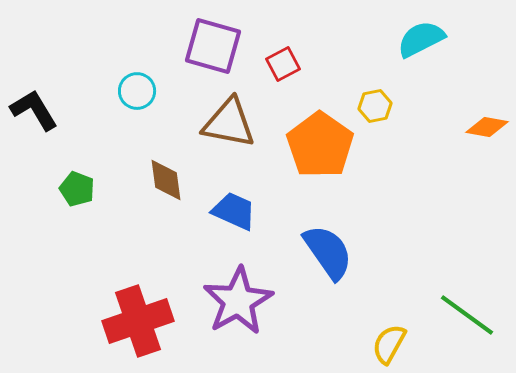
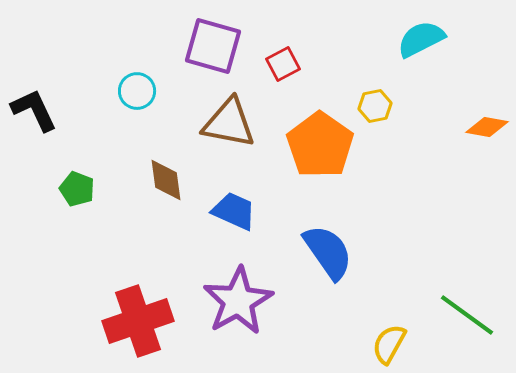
black L-shape: rotated 6 degrees clockwise
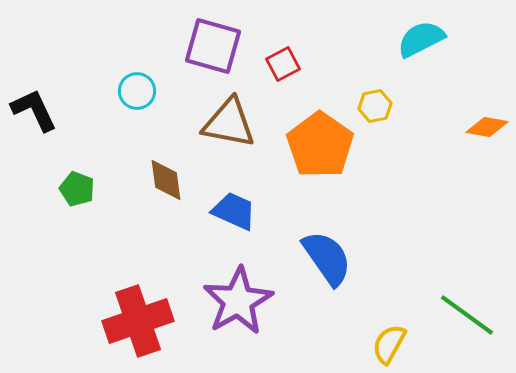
blue semicircle: moved 1 px left, 6 px down
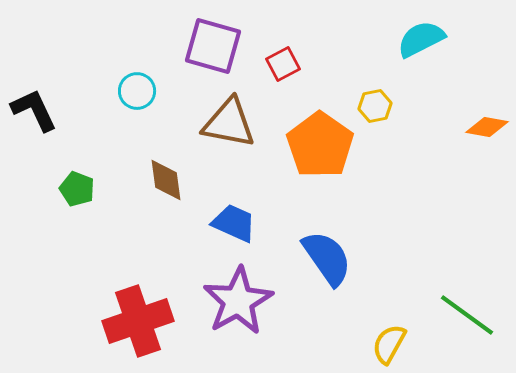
blue trapezoid: moved 12 px down
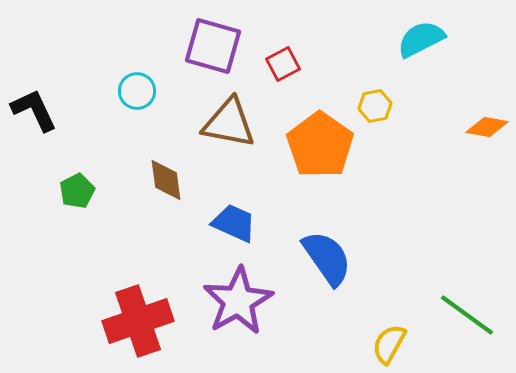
green pentagon: moved 2 px down; rotated 24 degrees clockwise
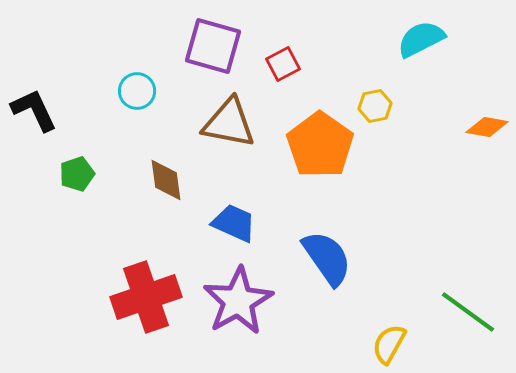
green pentagon: moved 17 px up; rotated 8 degrees clockwise
green line: moved 1 px right, 3 px up
red cross: moved 8 px right, 24 px up
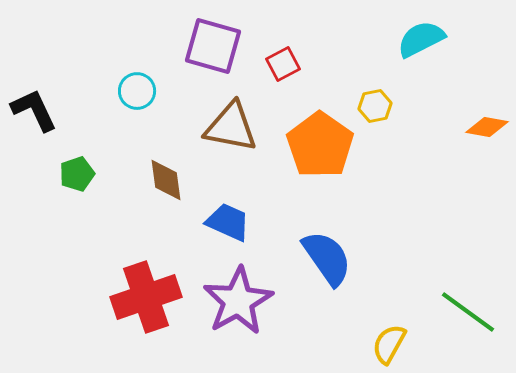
brown triangle: moved 2 px right, 4 px down
blue trapezoid: moved 6 px left, 1 px up
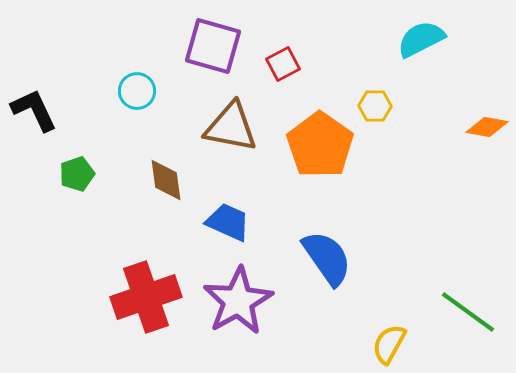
yellow hexagon: rotated 12 degrees clockwise
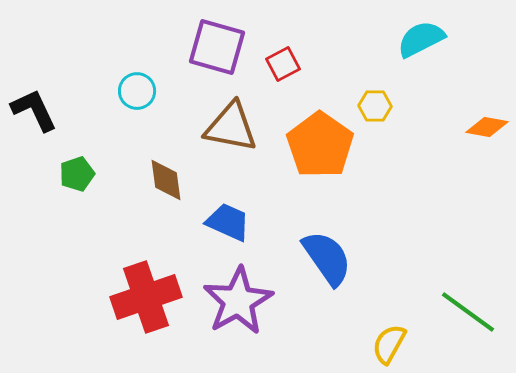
purple square: moved 4 px right, 1 px down
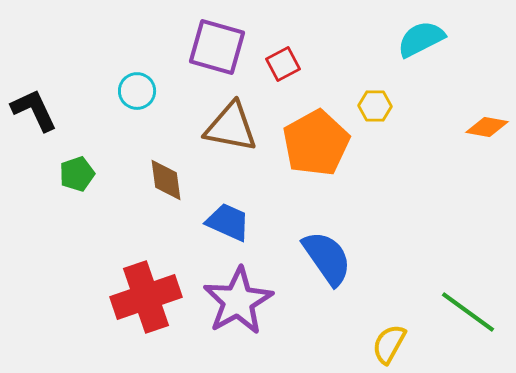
orange pentagon: moved 4 px left, 2 px up; rotated 8 degrees clockwise
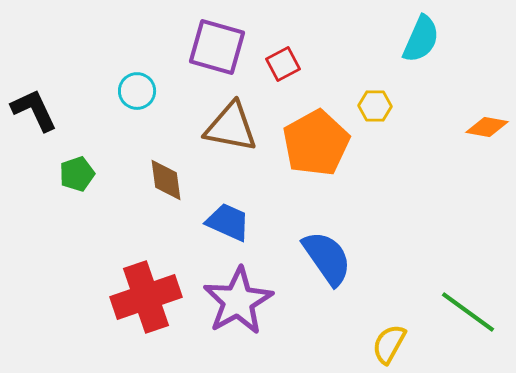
cyan semicircle: rotated 141 degrees clockwise
